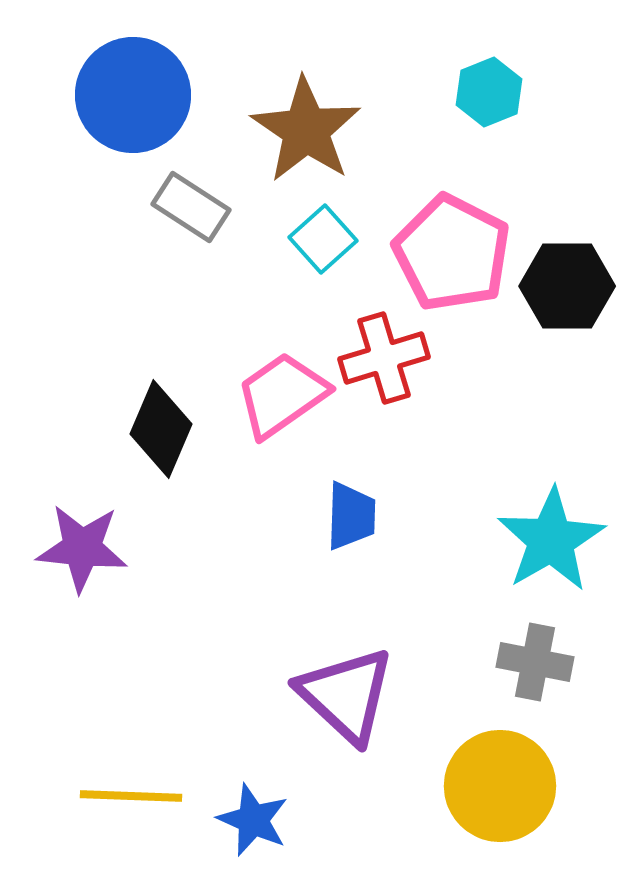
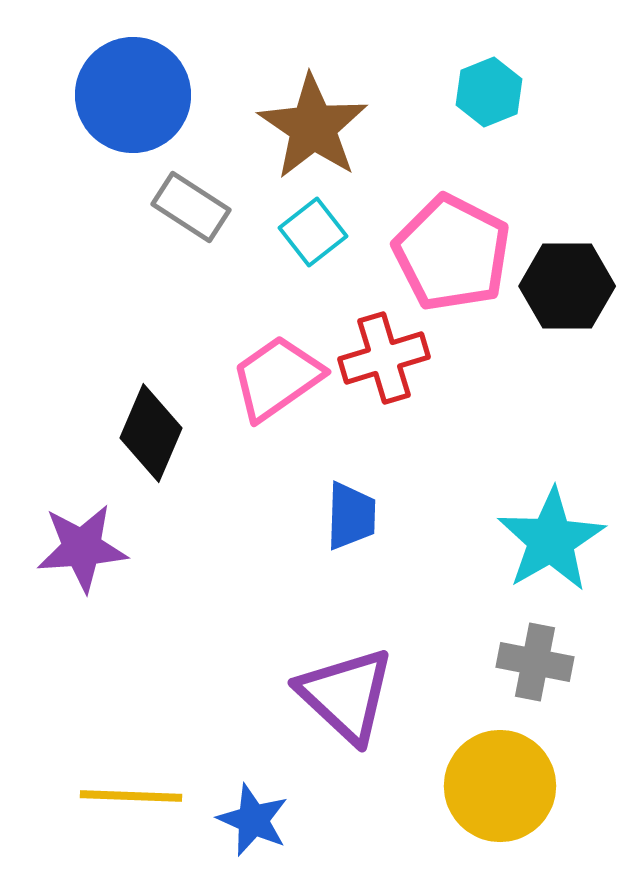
brown star: moved 7 px right, 3 px up
cyan square: moved 10 px left, 7 px up; rotated 4 degrees clockwise
pink trapezoid: moved 5 px left, 17 px up
black diamond: moved 10 px left, 4 px down
purple star: rotated 10 degrees counterclockwise
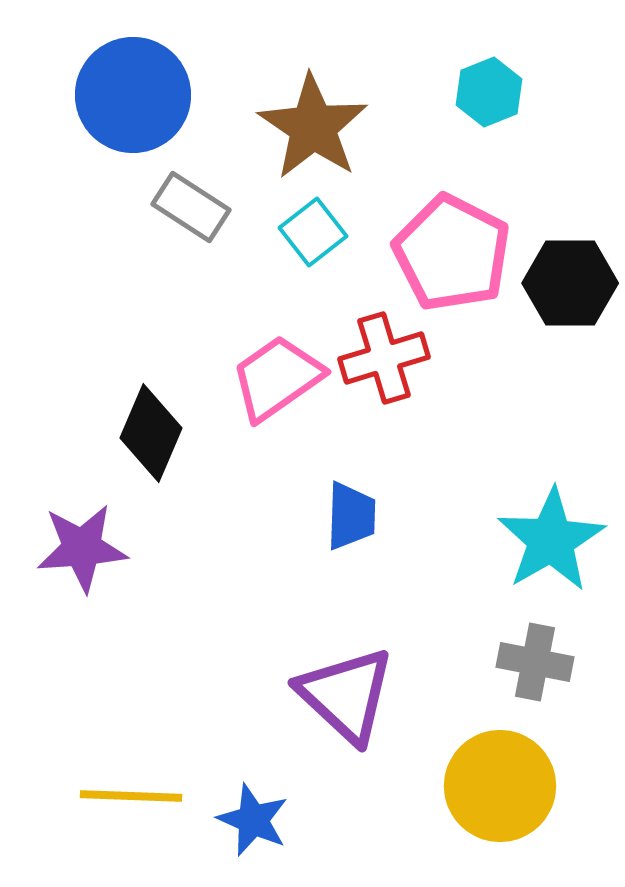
black hexagon: moved 3 px right, 3 px up
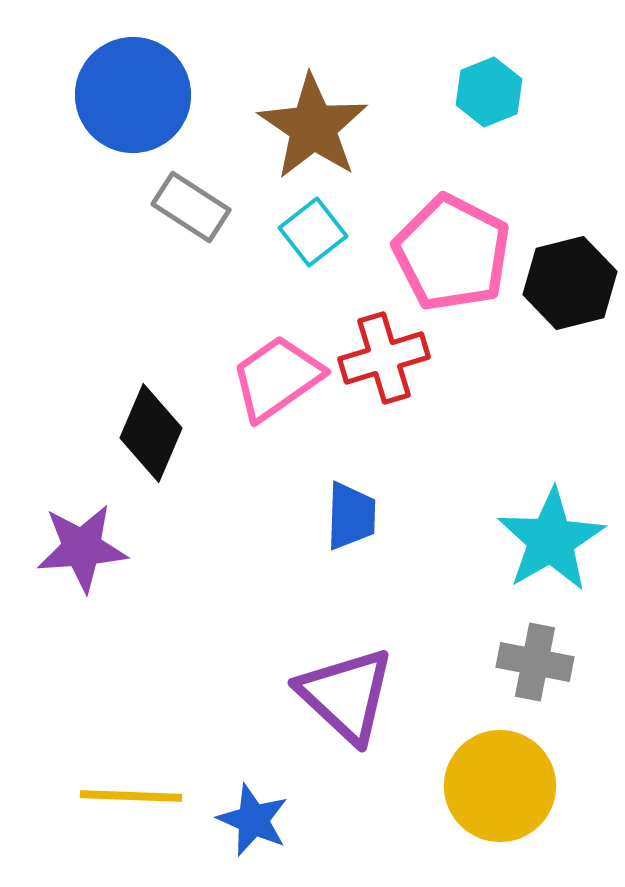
black hexagon: rotated 14 degrees counterclockwise
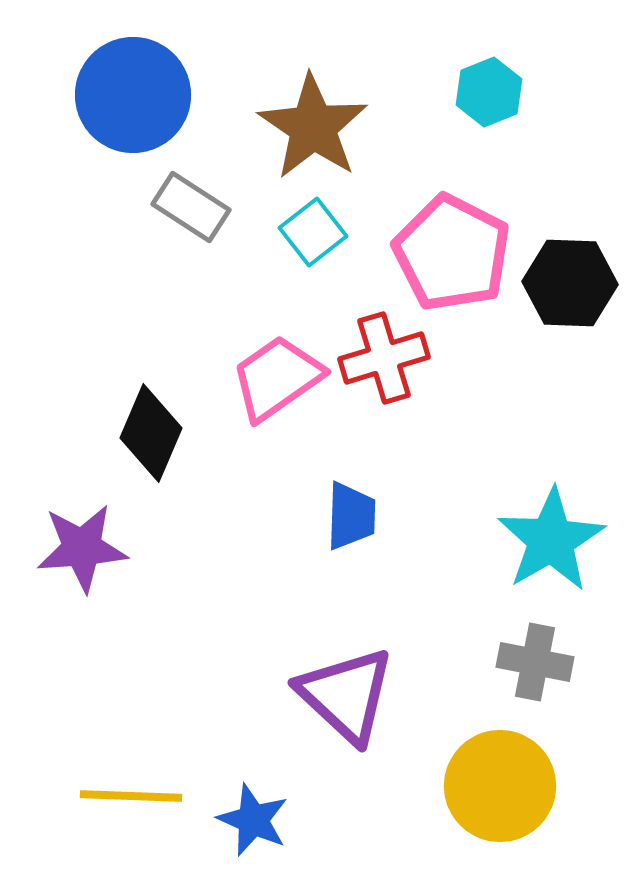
black hexagon: rotated 16 degrees clockwise
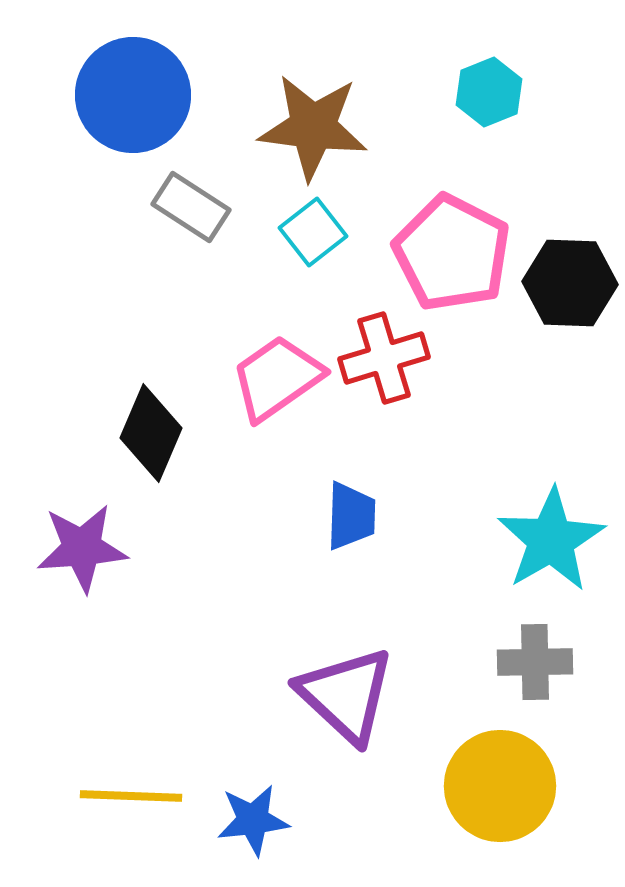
brown star: rotated 27 degrees counterclockwise
gray cross: rotated 12 degrees counterclockwise
blue star: rotated 30 degrees counterclockwise
